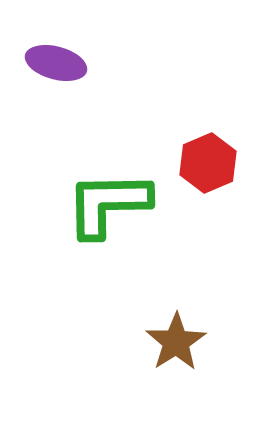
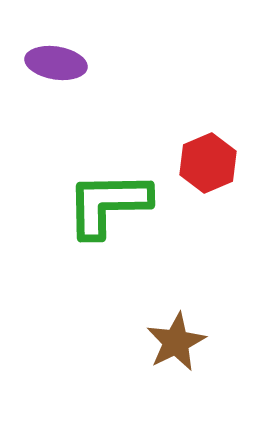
purple ellipse: rotated 6 degrees counterclockwise
brown star: rotated 6 degrees clockwise
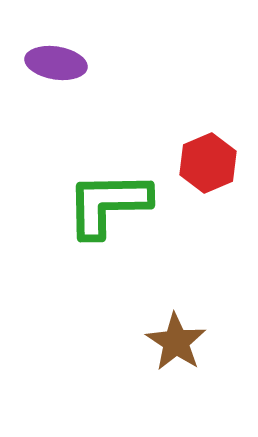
brown star: rotated 12 degrees counterclockwise
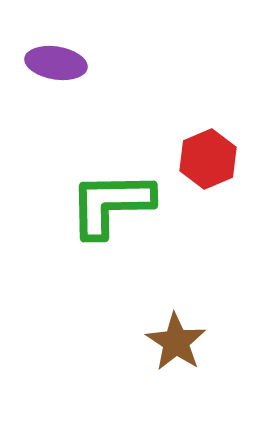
red hexagon: moved 4 px up
green L-shape: moved 3 px right
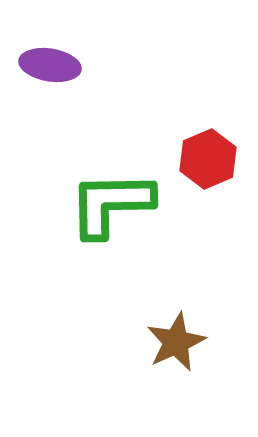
purple ellipse: moved 6 px left, 2 px down
brown star: rotated 14 degrees clockwise
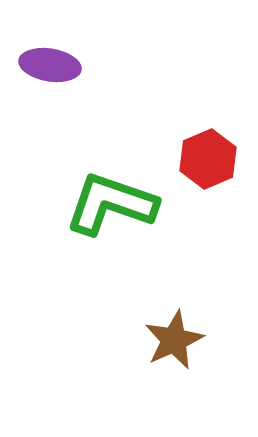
green L-shape: rotated 20 degrees clockwise
brown star: moved 2 px left, 2 px up
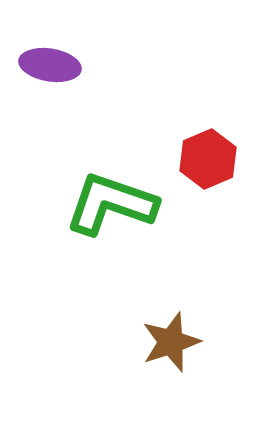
brown star: moved 3 px left, 2 px down; rotated 6 degrees clockwise
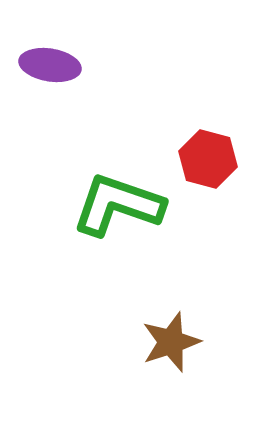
red hexagon: rotated 22 degrees counterclockwise
green L-shape: moved 7 px right, 1 px down
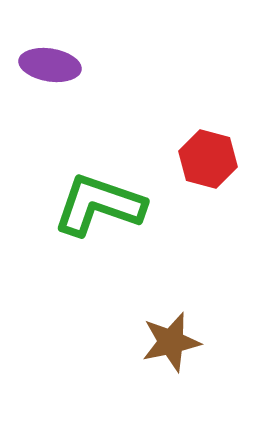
green L-shape: moved 19 px left
brown star: rotated 6 degrees clockwise
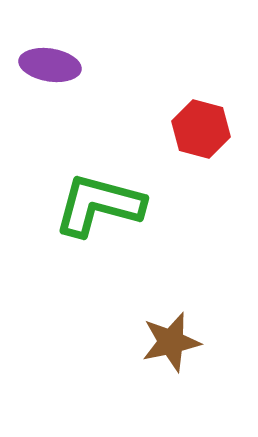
red hexagon: moved 7 px left, 30 px up
green L-shape: rotated 4 degrees counterclockwise
